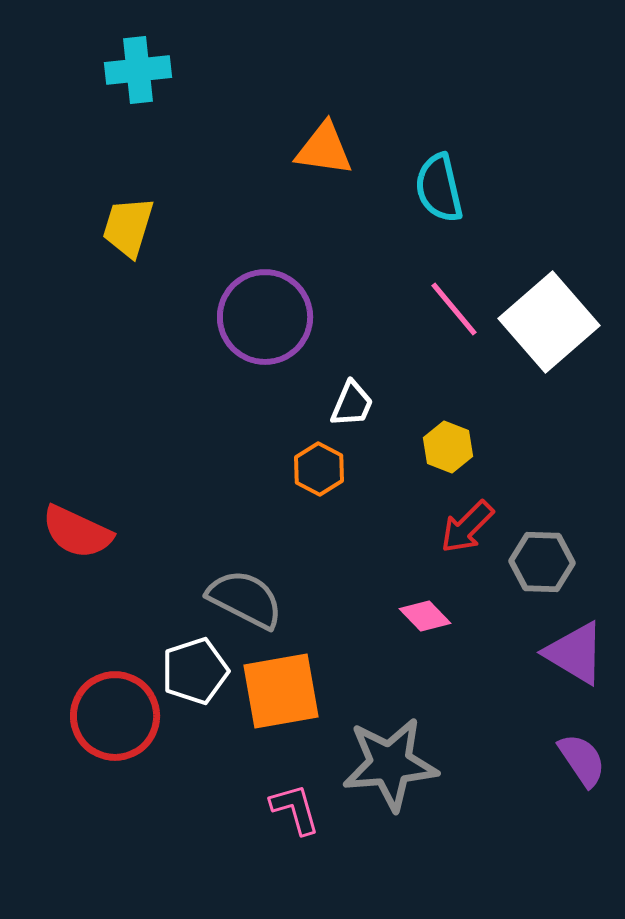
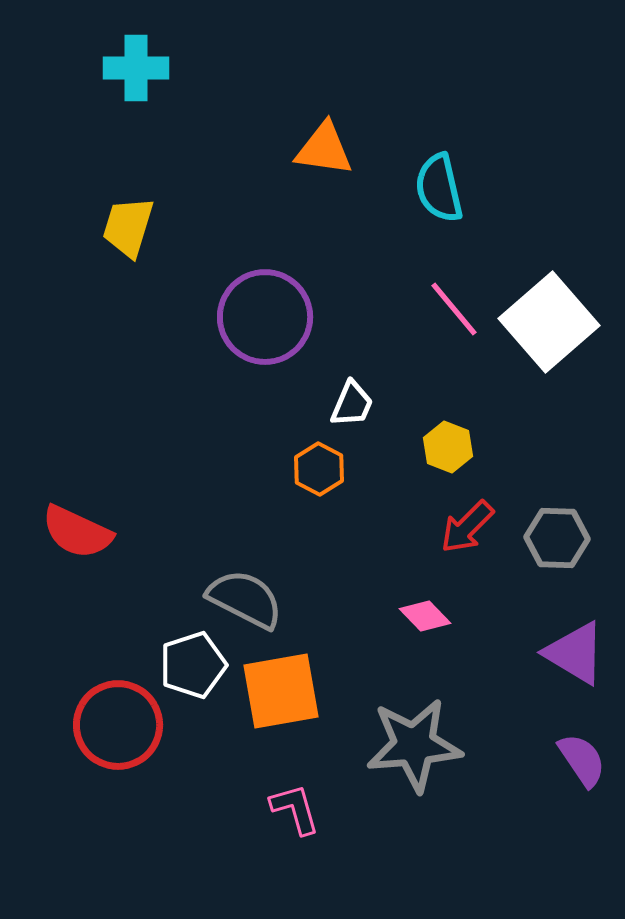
cyan cross: moved 2 px left, 2 px up; rotated 6 degrees clockwise
gray hexagon: moved 15 px right, 24 px up
white pentagon: moved 2 px left, 6 px up
red circle: moved 3 px right, 9 px down
gray star: moved 24 px right, 19 px up
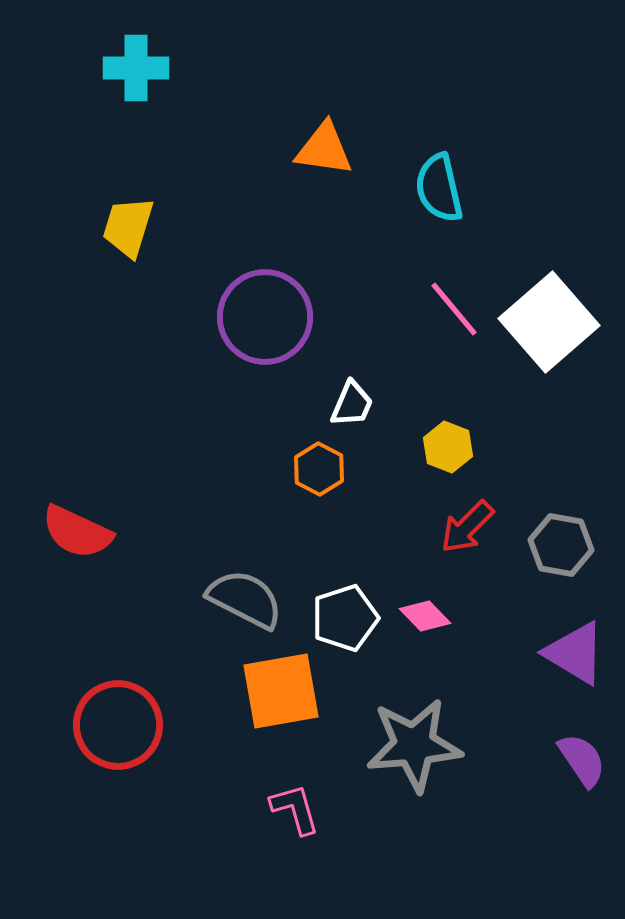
gray hexagon: moved 4 px right, 7 px down; rotated 8 degrees clockwise
white pentagon: moved 152 px right, 47 px up
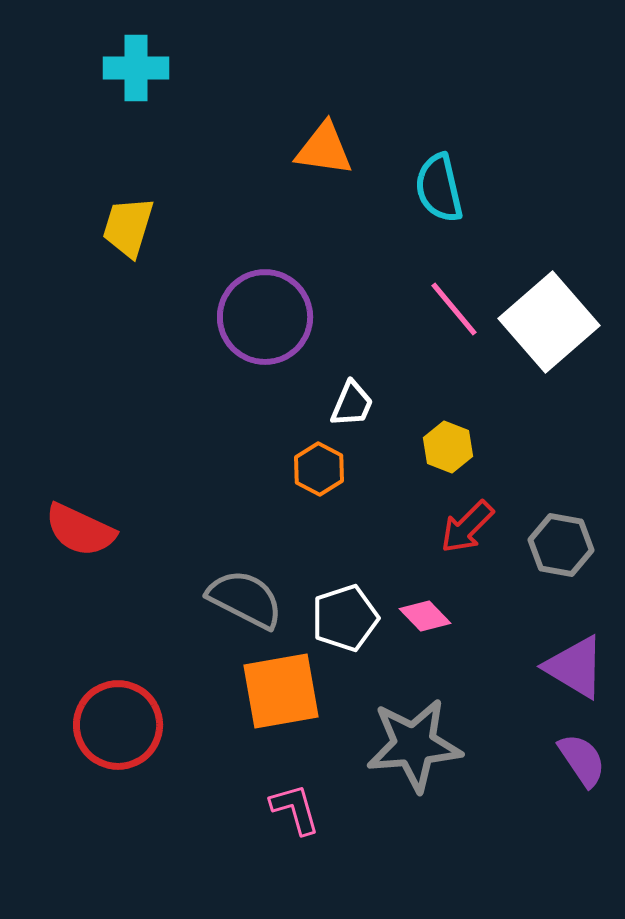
red semicircle: moved 3 px right, 2 px up
purple triangle: moved 14 px down
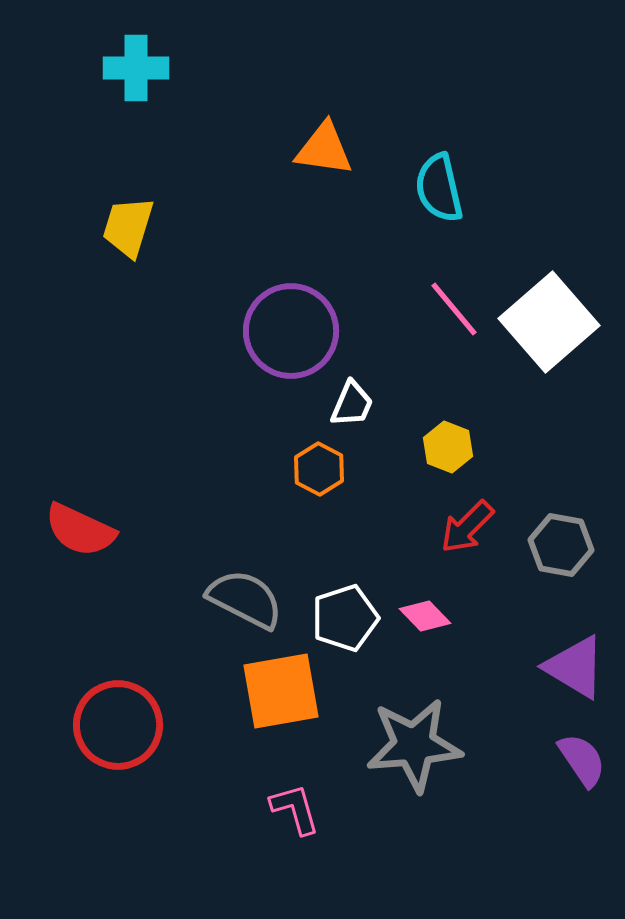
purple circle: moved 26 px right, 14 px down
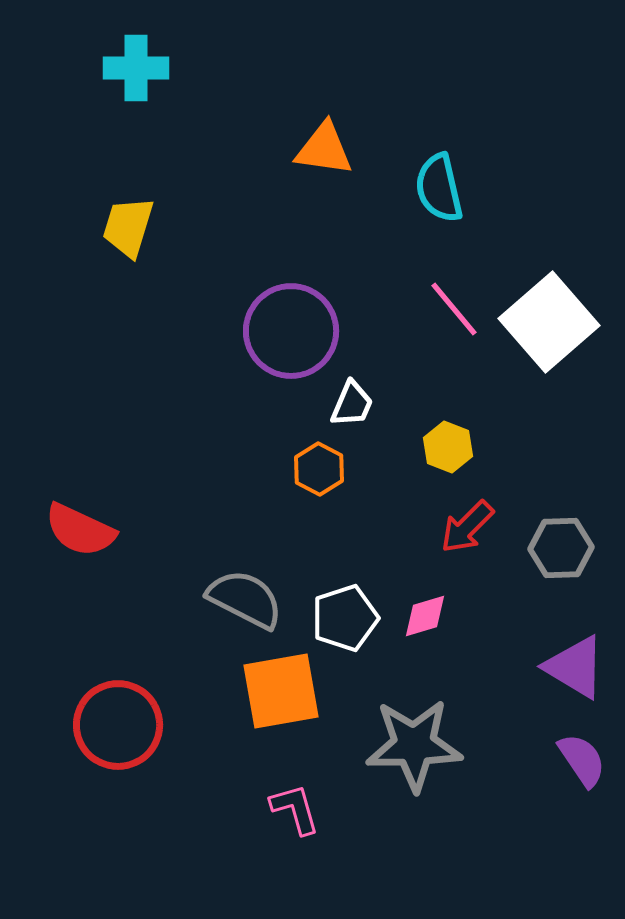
gray hexagon: moved 3 px down; rotated 12 degrees counterclockwise
pink diamond: rotated 63 degrees counterclockwise
gray star: rotated 4 degrees clockwise
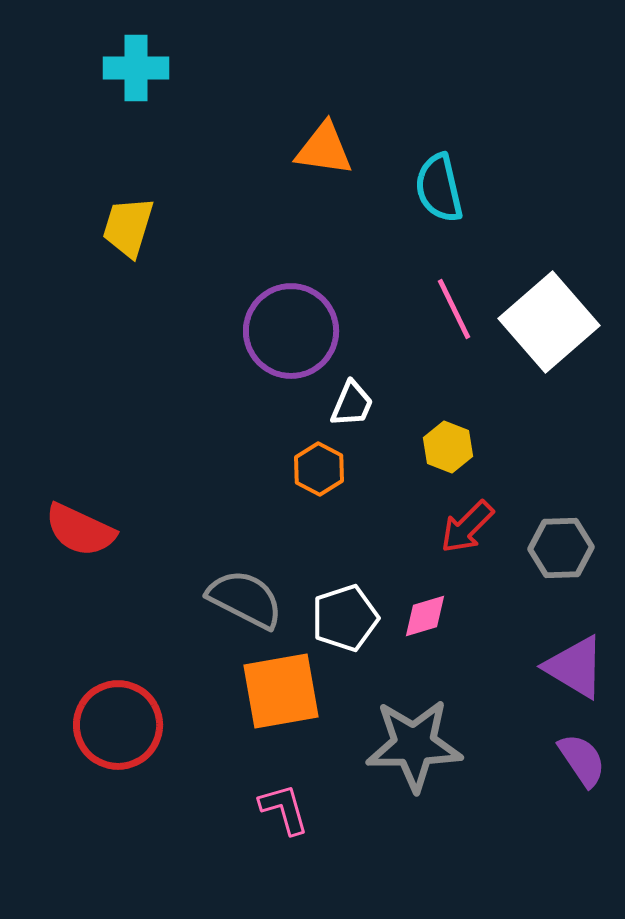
pink line: rotated 14 degrees clockwise
pink L-shape: moved 11 px left
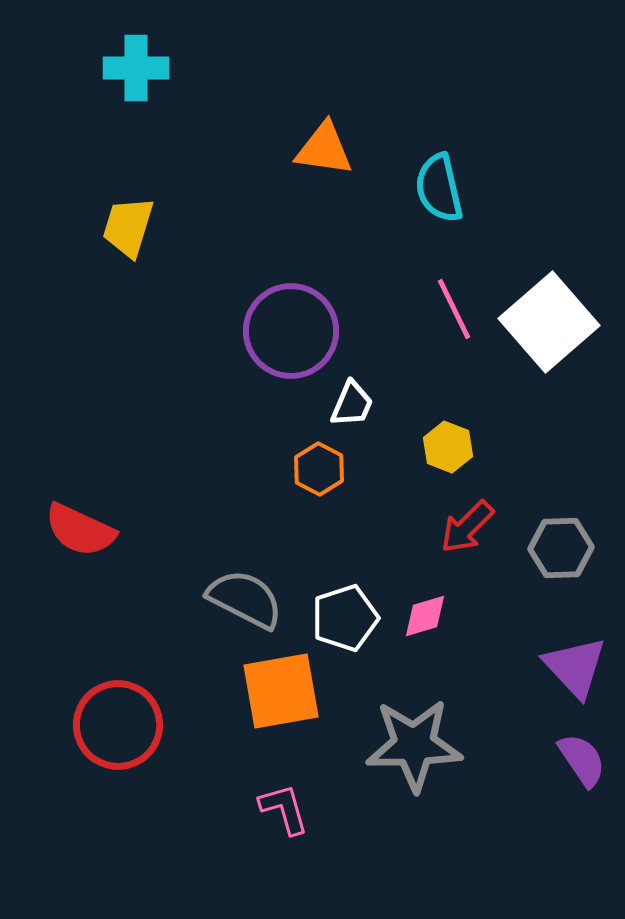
purple triangle: rotated 16 degrees clockwise
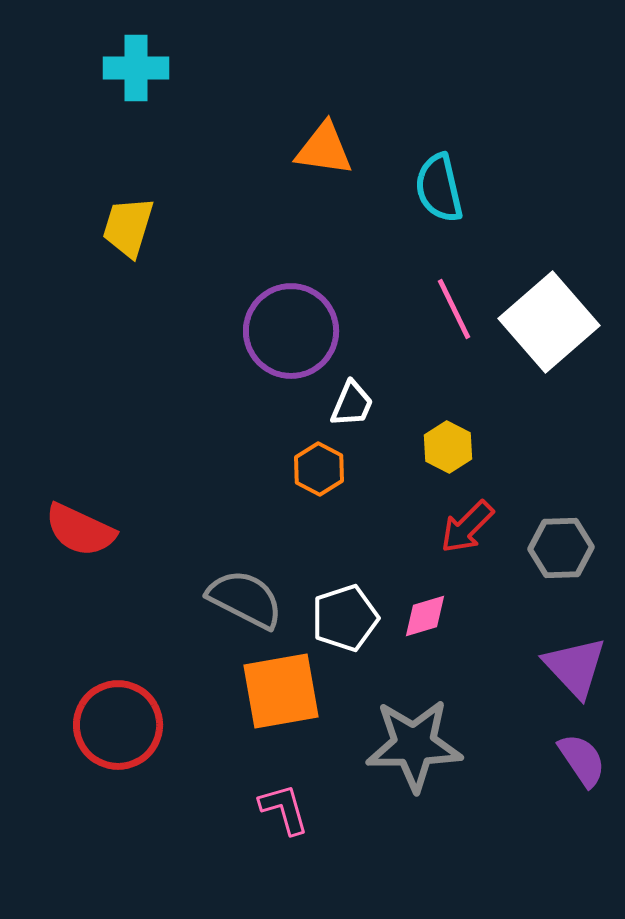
yellow hexagon: rotated 6 degrees clockwise
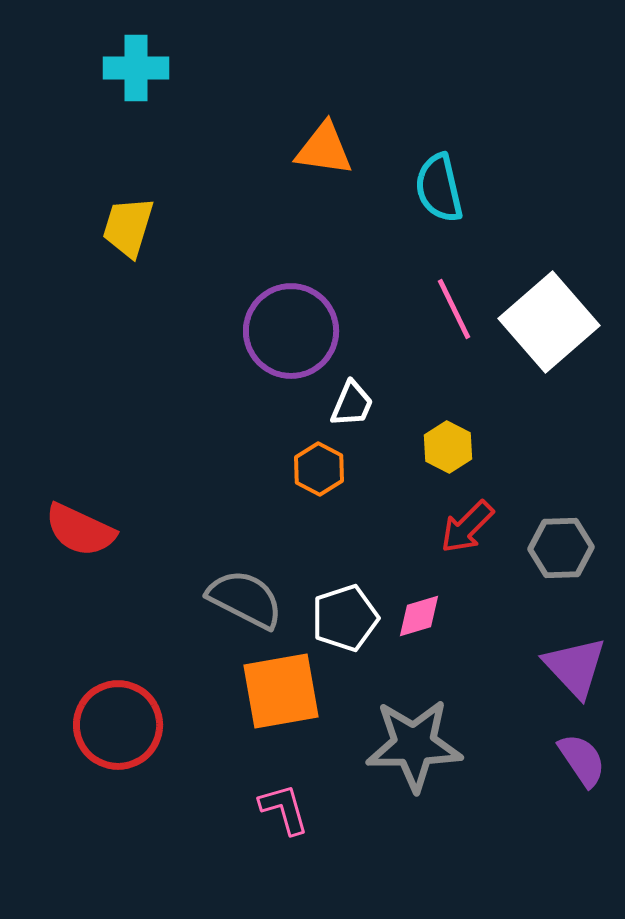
pink diamond: moved 6 px left
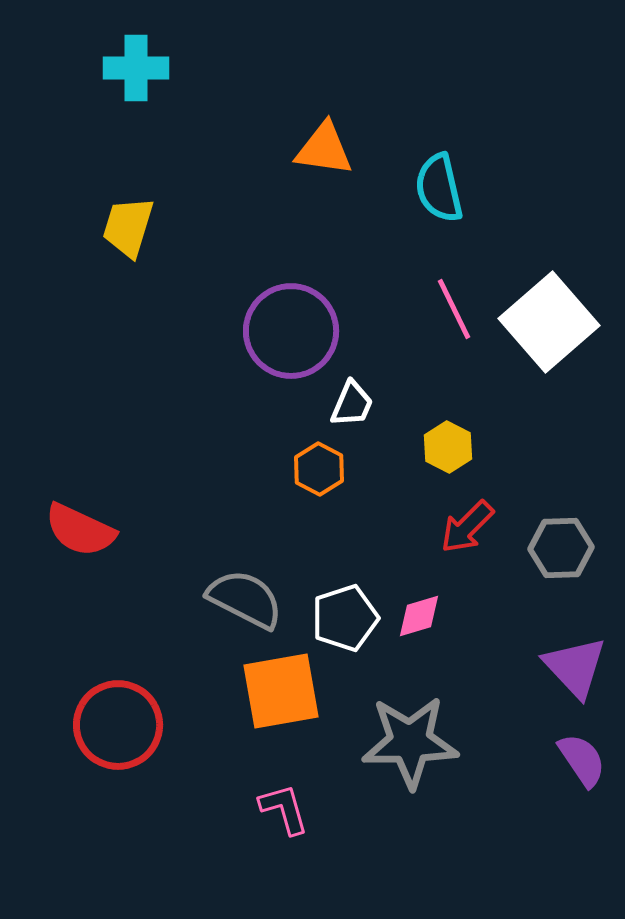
gray star: moved 4 px left, 3 px up
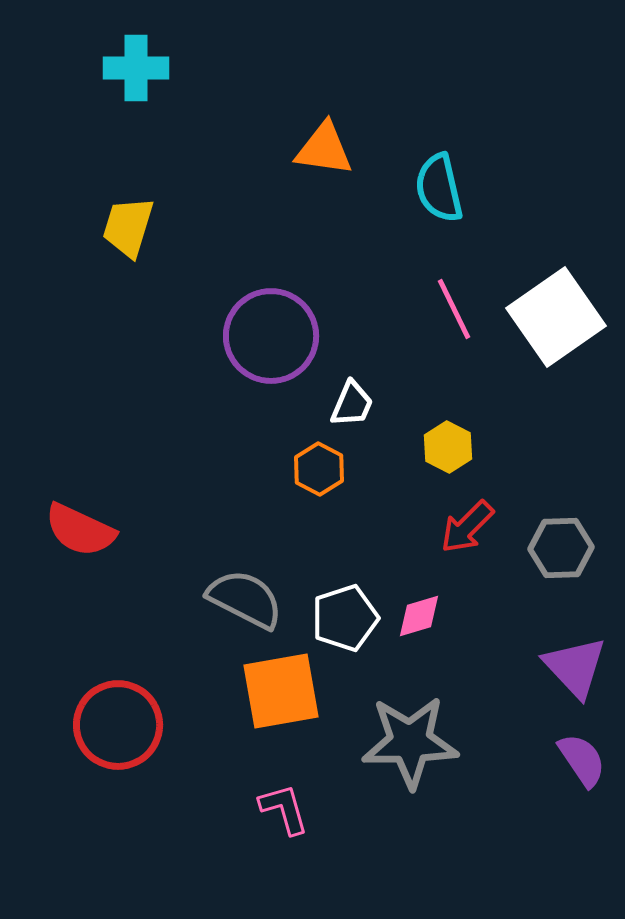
white square: moved 7 px right, 5 px up; rotated 6 degrees clockwise
purple circle: moved 20 px left, 5 px down
